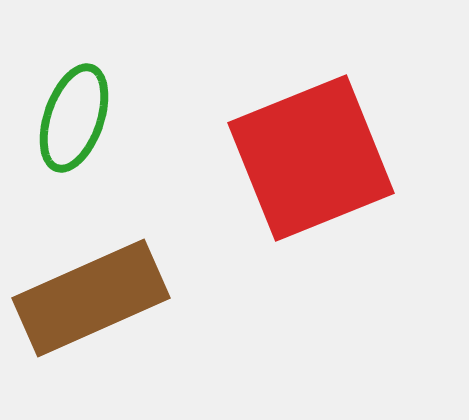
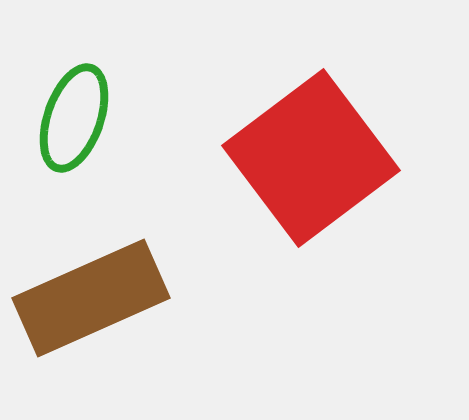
red square: rotated 15 degrees counterclockwise
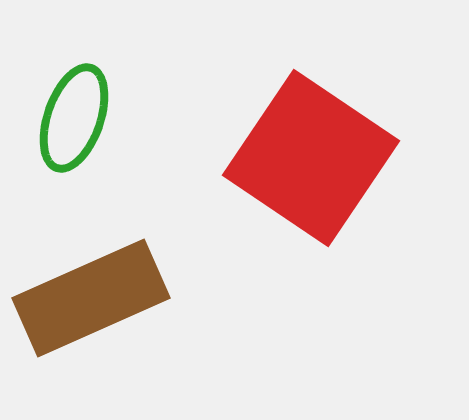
red square: rotated 19 degrees counterclockwise
